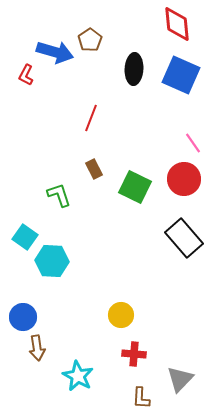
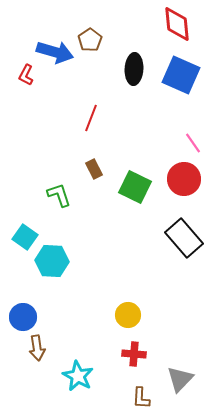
yellow circle: moved 7 px right
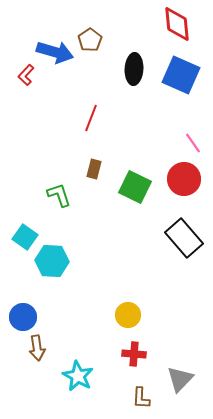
red L-shape: rotated 15 degrees clockwise
brown rectangle: rotated 42 degrees clockwise
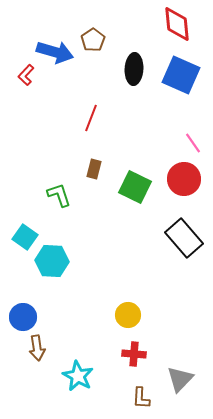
brown pentagon: moved 3 px right
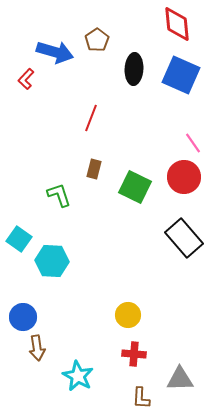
brown pentagon: moved 4 px right
red L-shape: moved 4 px down
red circle: moved 2 px up
cyan square: moved 6 px left, 2 px down
gray triangle: rotated 44 degrees clockwise
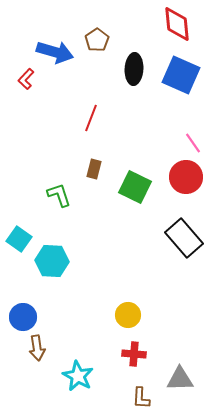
red circle: moved 2 px right
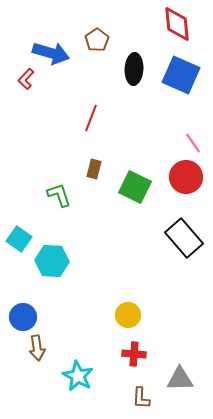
blue arrow: moved 4 px left, 1 px down
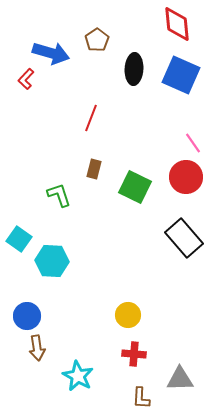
blue circle: moved 4 px right, 1 px up
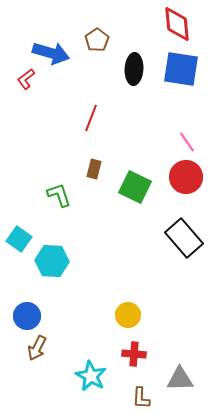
blue square: moved 6 px up; rotated 15 degrees counterclockwise
red L-shape: rotated 10 degrees clockwise
pink line: moved 6 px left, 1 px up
brown arrow: rotated 35 degrees clockwise
cyan star: moved 13 px right
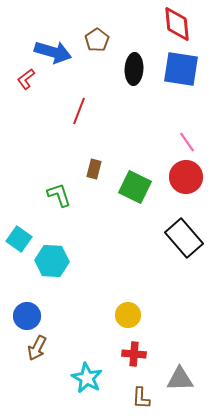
blue arrow: moved 2 px right, 1 px up
red line: moved 12 px left, 7 px up
cyan star: moved 4 px left, 2 px down
